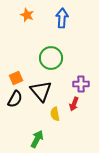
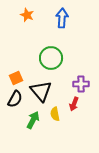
green arrow: moved 4 px left, 19 px up
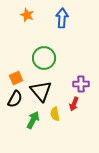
green circle: moved 7 px left
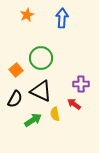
orange star: rotated 24 degrees clockwise
green circle: moved 3 px left
orange square: moved 8 px up; rotated 16 degrees counterclockwise
black triangle: rotated 25 degrees counterclockwise
red arrow: rotated 104 degrees clockwise
green arrow: rotated 30 degrees clockwise
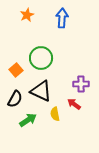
green arrow: moved 5 px left
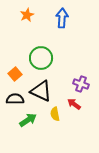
orange square: moved 1 px left, 4 px down
purple cross: rotated 21 degrees clockwise
black semicircle: rotated 120 degrees counterclockwise
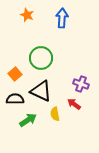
orange star: rotated 24 degrees counterclockwise
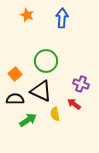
green circle: moved 5 px right, 3 px down
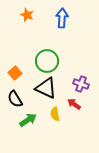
green circle: moved 1 px right
orange square: moved 1 px up
black triangle: moved 5 px right, 3 px up
black semicircle: rotated 120 degrees counterclockwise
